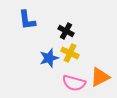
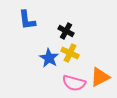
blue star: rotated 24 degrees counterclockwise
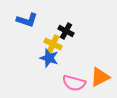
blue L-shape: rotated 65 degrees counterclockwise
yellow cross: moved 17 px left, 9 px up
blue star: rotated 12 degrees counterclockwise
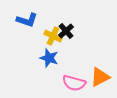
black cross: rotated 21 degrees clockwise
yellow cross: moved 8 px up
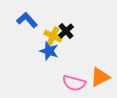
blue L-shape: rotated 150 degrees counterclockwise
blue star: moved 7 px up
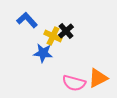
blue star: moved 6 px left, 2 px down; rotated 12 degrees counterclockwise
orange triangle: moved 2 px left, 1 px down
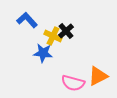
orange triangle: moved 2 px up
pink semicircle: moved 1 px left
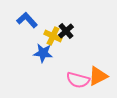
pink semicircle: moved 5 px right, 3 px up
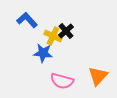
orange triangle: rotated 20 degrees counterclockwise
pink semicircle: moved 16 px left, 1 px down
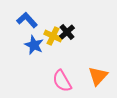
black cross: moved 1 px right, 1 px down
blue star: moved 9 px left, 8 px up; rotated 18 degrees clockwise
pink semicircle: rotated 45 degrees clockwise
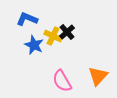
blue L-shape: moved 1 px up; rotated 25 degrees counterclockwise
